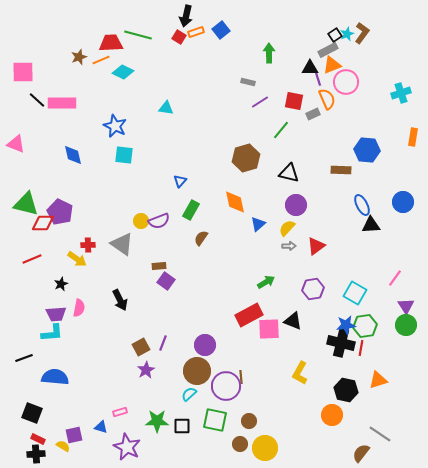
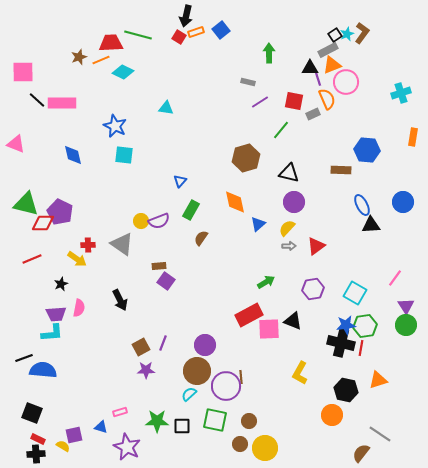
purple circle at (296, 205): moved 2 px left, 3 px up
purple star at (146, 370): rotated 30 degrees clockwise
blue semicircle at (55, 377): moved 12 px left, 7 px up
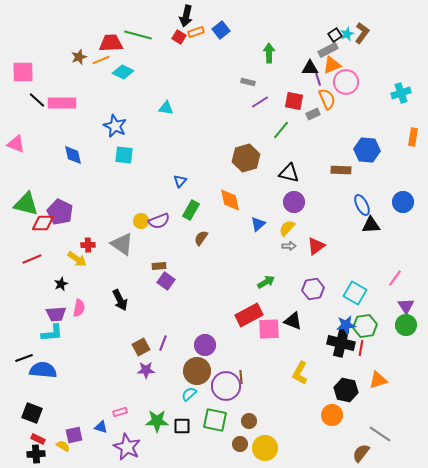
orange diamond at (235, 202): moved 5 px left, 2 px up
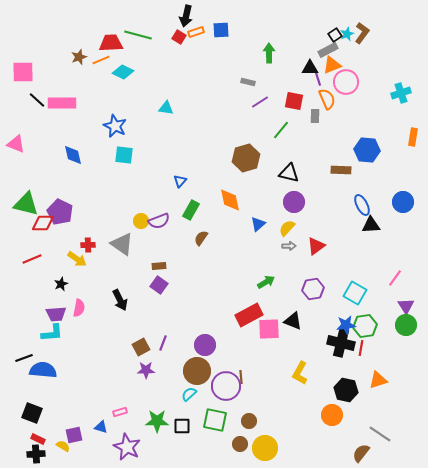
blue square at (221, 30): rotated 36 degrees clockwise
gray rectangle at (313, 114): moved 2 px right, 2 px down; rotated 64 degrees counterclockwise
purple square at (166, 281): moved 7 px left, 4 px down
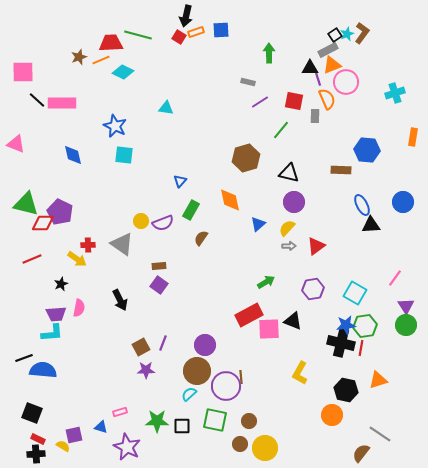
cyan cross at (401, 93): moved 6 px left
purple semicircle at (159, 221): moved 4 px right, 2 px down
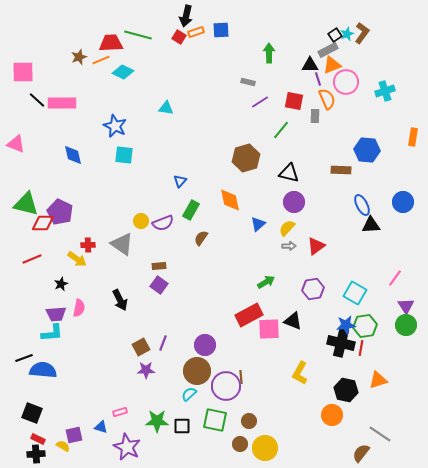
black triangle at (310, 68): moved 3 px up
cyan cross at (395, 93): moved 10 px left, 2 px up
